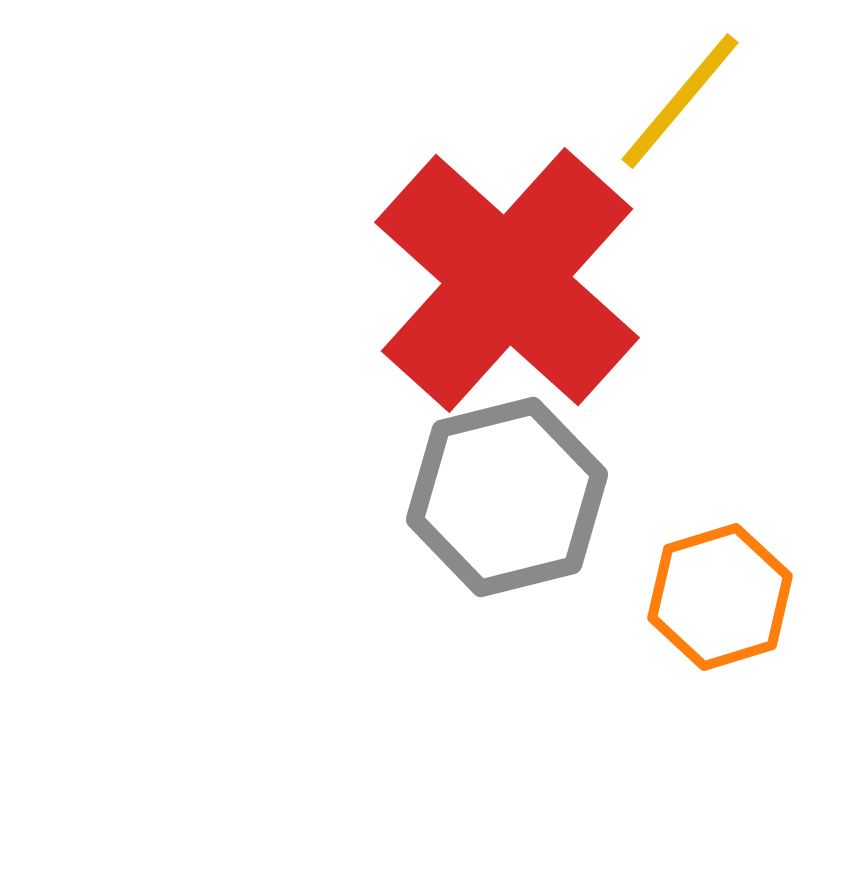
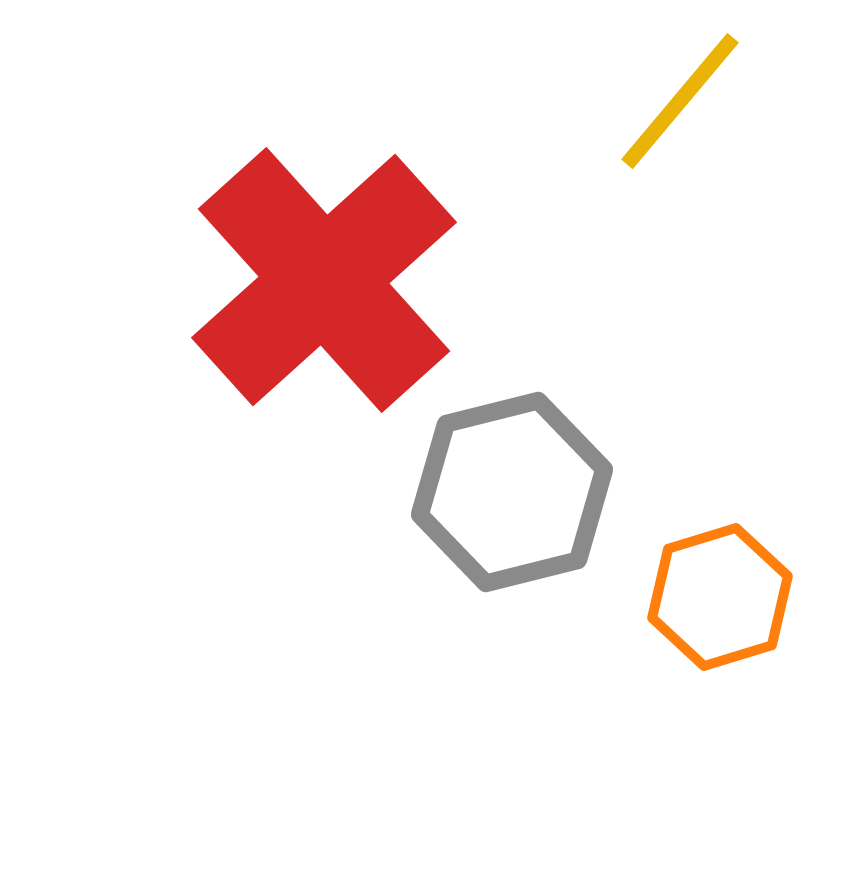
red cross: moved 183 px left; rotated 6 degrees clockwise
gray hexagon: moved 5 px right, 5 px up
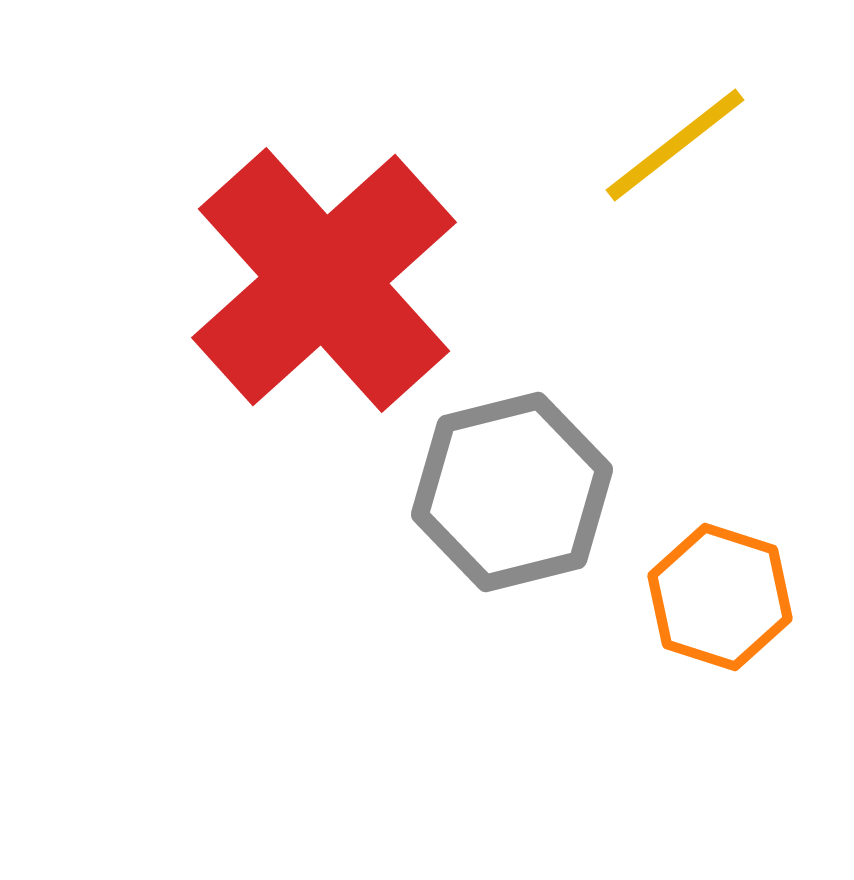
yellow line: moved 5 px left, 44 px down; rotated 12 degrees clockwise
orange hexagon: rotated 25 degrees counterclockwise
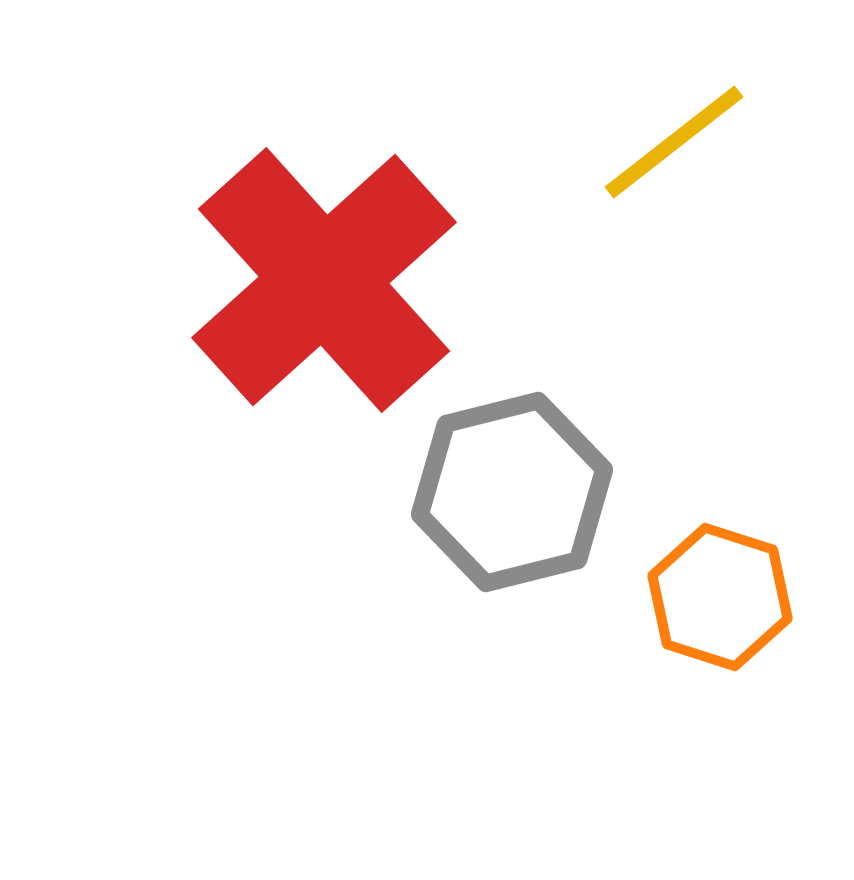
yellow line: moved 1 px left, 3 px up
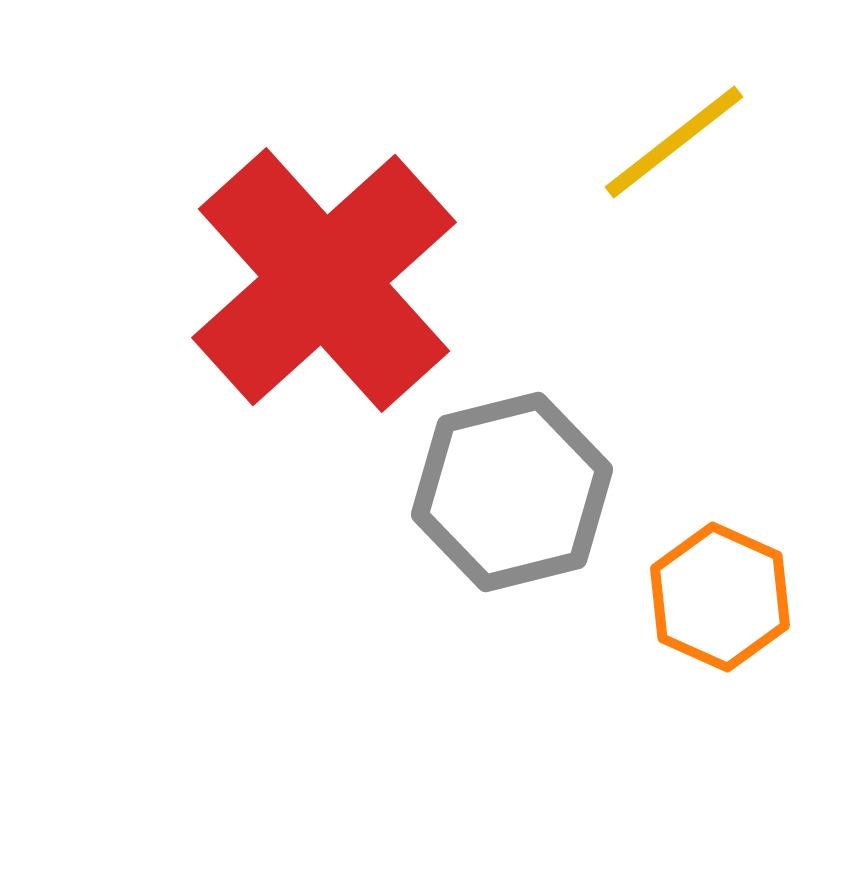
orange hexagon: rotated 6 degrees clockwise
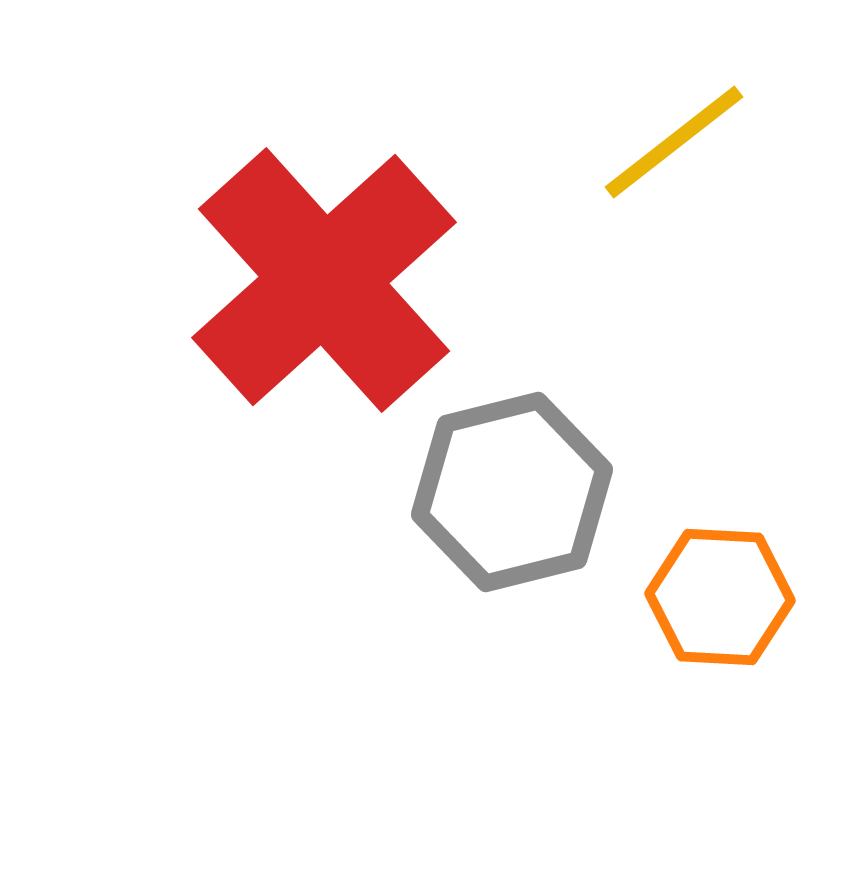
orange hexagon: rotated 21 degrees counterclockwise
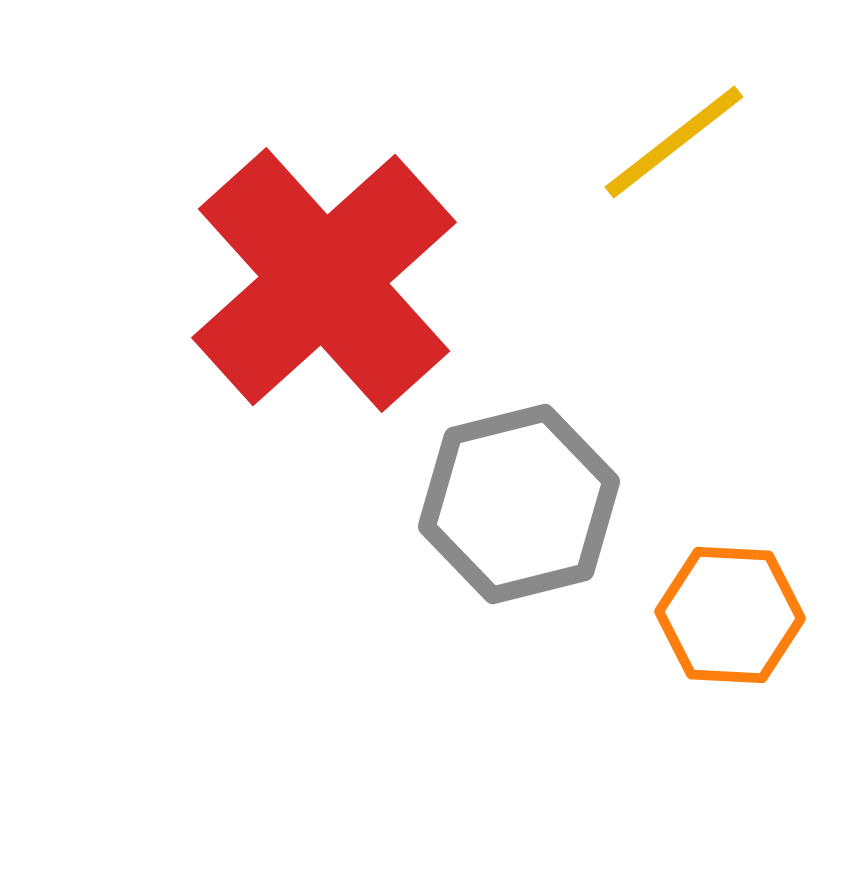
gray hexagon: moved 7 px right, 12 px down
orange hexagon: moved 10 px right, 18 px down
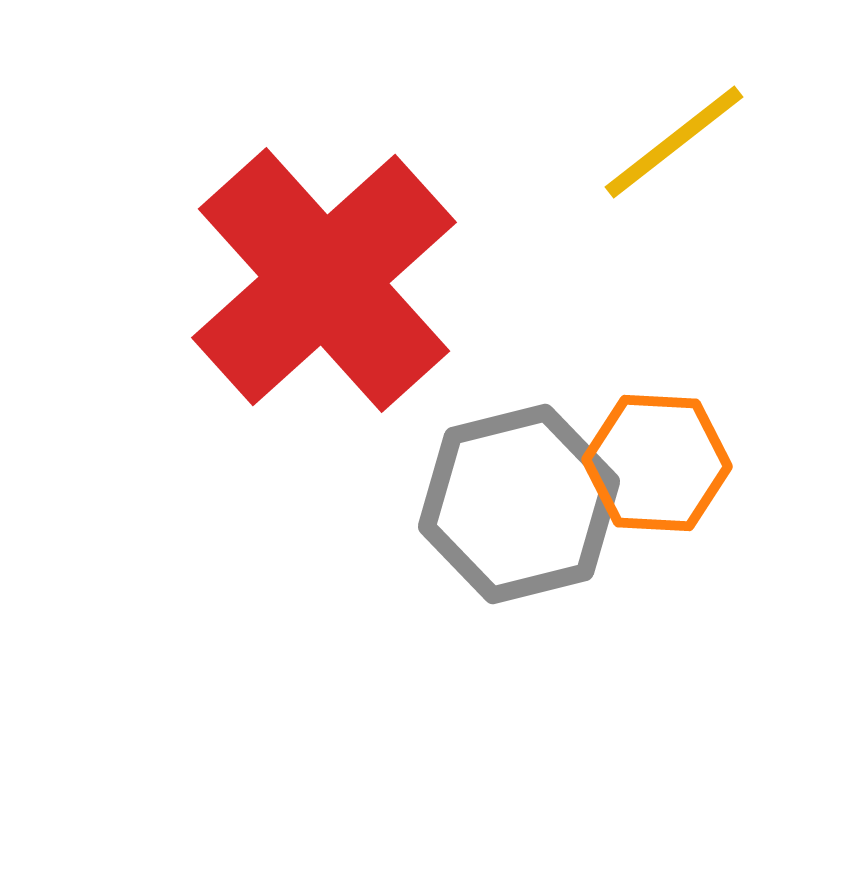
orange hexagon: moved 73 px left, 152 px up
